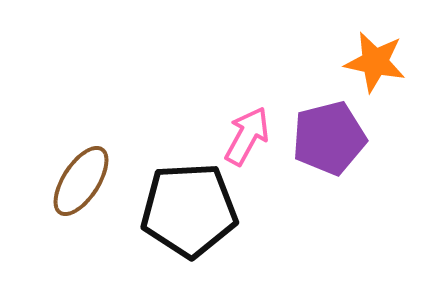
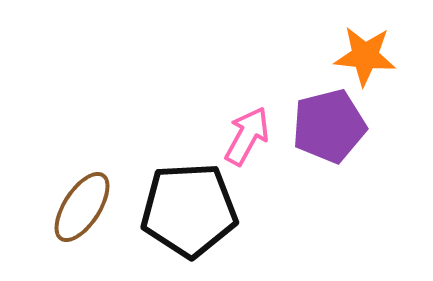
orange star: moved 10 px left, 6 px up; rotated 6 degrees counterclockwise
purple pentagon: moved 12 px up
brown ellipse: moved 1 px right, 26 px down
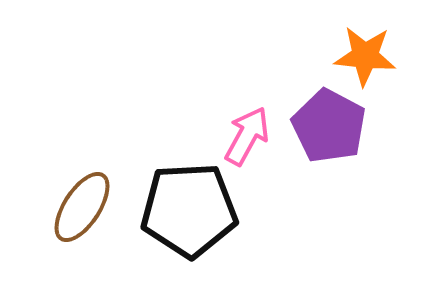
purple pentagon: rotated 30 degrees counterclockwise
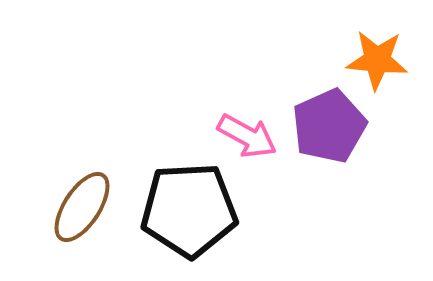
orange star: moved 12 px right, 4 px down
purple pentagon: rotated 20 degrees clockwise
pink arrow: rotated 90 degrees clockwise
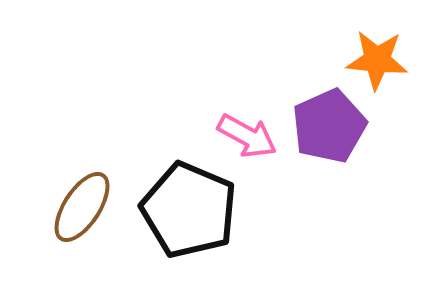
black pentagon: rotated 26 degrees clockwise
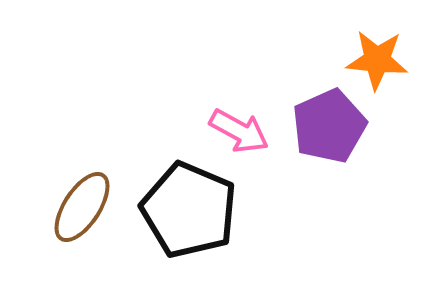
pink arrow: moved 8 px left, 5 px up
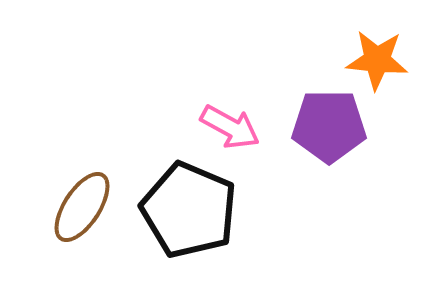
purple pentagon: rotated 24 degrees clockwise
pink arrow: moved 9 px left, 4 px up
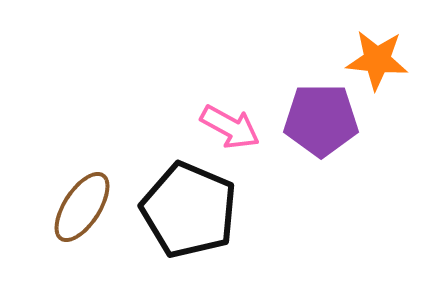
purple pentagon: moved 8 px left, 6 px up
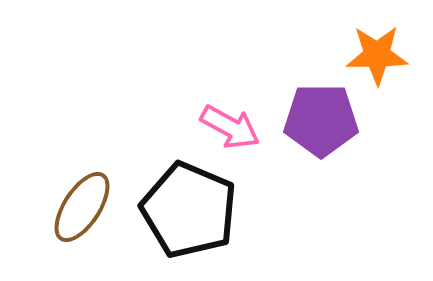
orange star: moved 5 px up; rotated 6 degrees counterclockwise
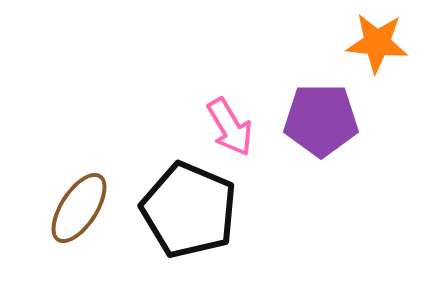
orange star: moved 12 px up; rotated 6 degrees clockwise
pink arrow: rotated 30 degrees clockwise
brown ellipse: moved 3 px left, 1 px down
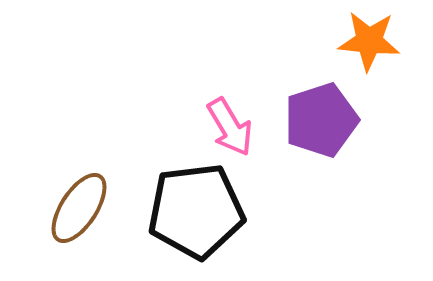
orange star: moved 8 px left, 2 px up
purple pentagon: rotated 18 degrees counterclockwise
black pentagon: moved 7 px right, 1 px down; rotated 30 degrees counterclockwise
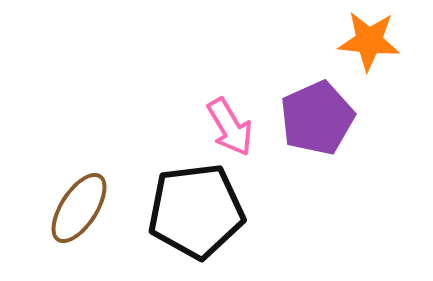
purple pentagon: moved 4 px left, 2 px up; rotated 6 degrees counterclockwise
